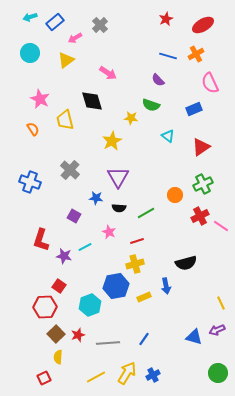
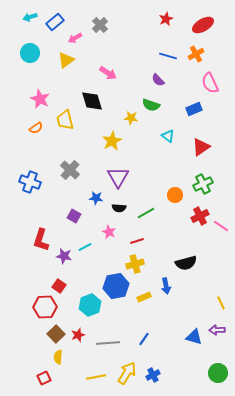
orange semicircle at (33, 129): moved 3 px right, 1 px up; rotated 88 degrees clockwise
purple arrow at (217, 330): rotated 21 degrees clockwise
yellow line at (96, 377): rotated 18 degrees clockwise
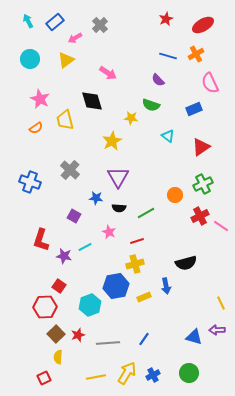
cyan arrow at (30, 17): moved 2 px left, 4 px down; rotated 80 degrees clockwise
cyan circle at (30, 53): moved 6 px down
green circle at (218, 373): moved 29 px left
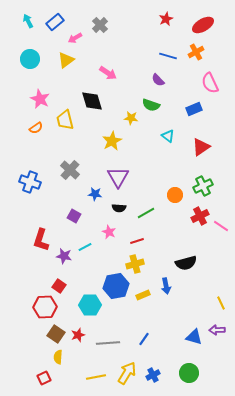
orange cross at (196, 54): moved 2 px up
green cross at (203, 184): moved 2 px down
blue star at (96, 198): moved 1 px left, 4 px up
yellow rectangle at (144, 297): moved 1 px left, 2 px up
cyan hexagon at (90, 305): rotated 20 degrees clockwise
brown square at (56, 334): rotated 12 degrees counterclockwise
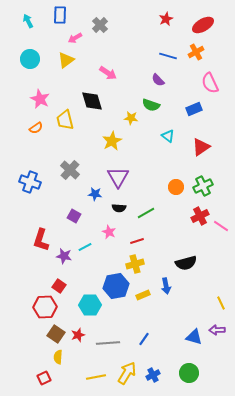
blue rectangle at (55, 22): moved 5 px right, 7 px up; rotated 48 degrees counterclockwise
orange circle at (175, 195): moved 1 px right, 8 px up
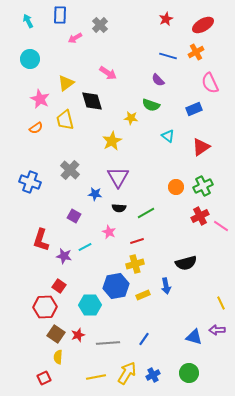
yellow triangle at (66, 60): moved 23 px down
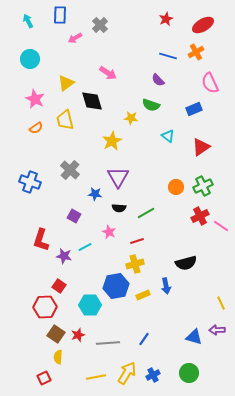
pink star at (40, 99): moved 5 px left
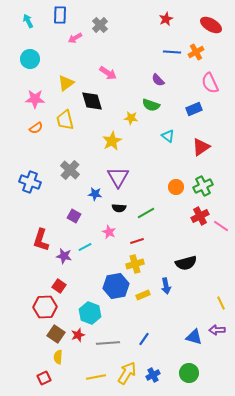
red ellipse at (203, 25): moved 8 px right; rotated 60 degrees clockwise
blue line at (168, 56): moved 4 px right, 4 px up; rotated 12 degrees counterclockwise
pink star at (35, 99): rotated 24 degrees counterclockwise
cyan hexagon at (90, 305): moved 8 px down; rotated 20 degrees clockwise
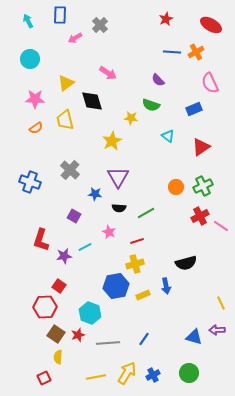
purple star at (64, 256): rotated 21 degrees counterclockwise
